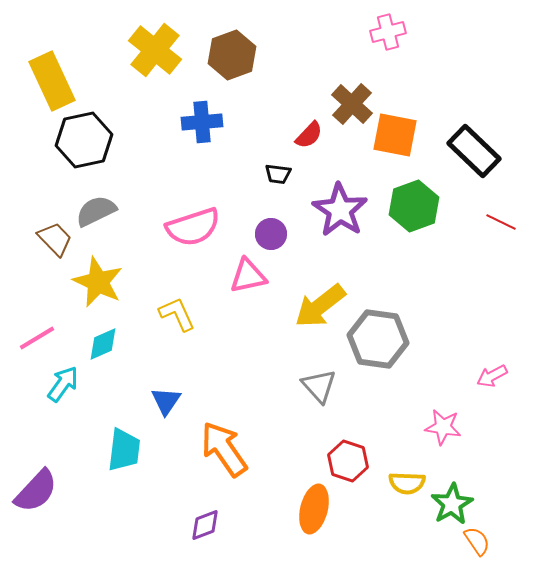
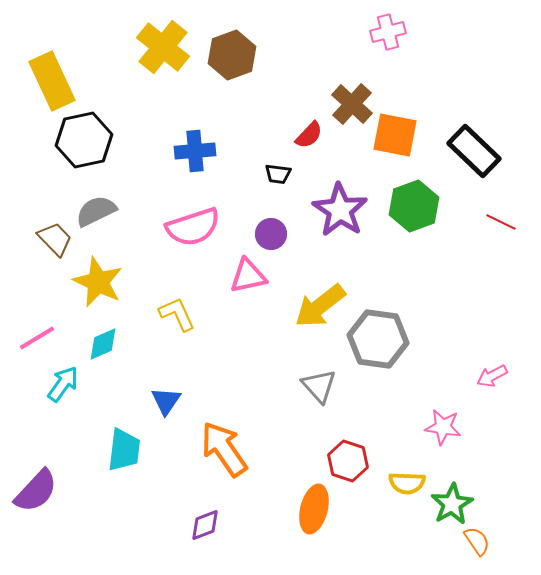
yellow cross: moved 8 px right, 3 px up
blue cross: moved 7 px left, 29 px down
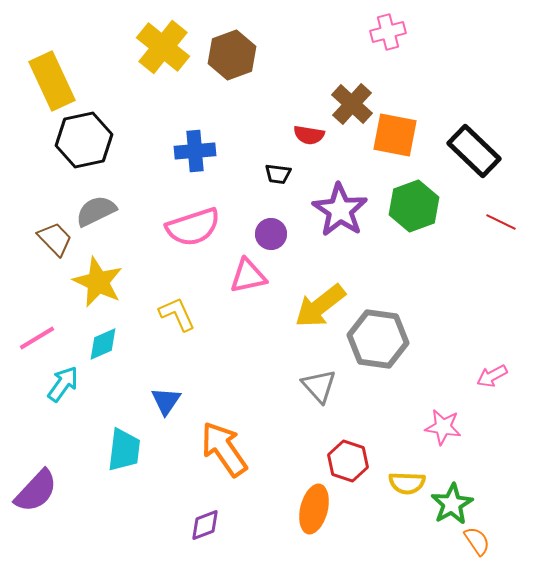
red semicircle: rotated 56 degrees clockwise
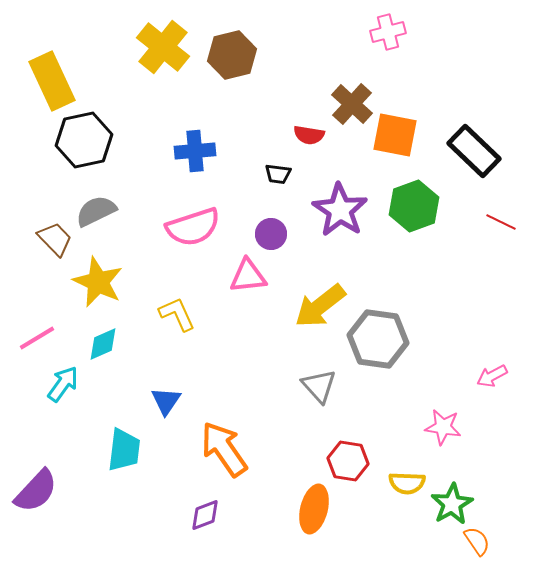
brown hexagon: rotated 6 degrees clockwise
pink triangle: rotated 6 degrees clockwise
red hexagon: rotated 9 degrees counterclockwise
purple diamond: moved 10 px up
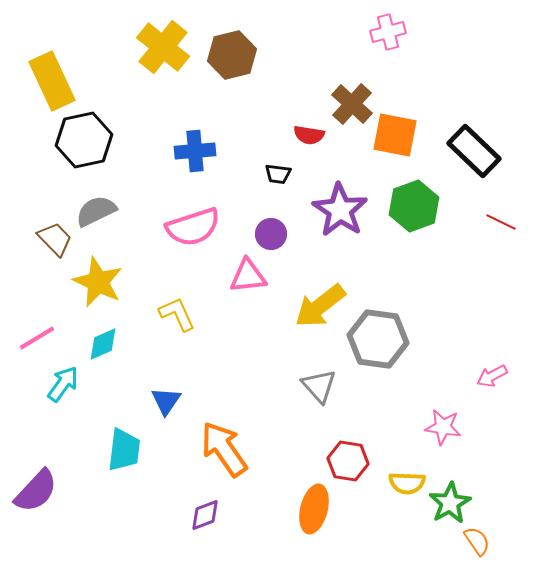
green star: moved 2 px left, 1 px up
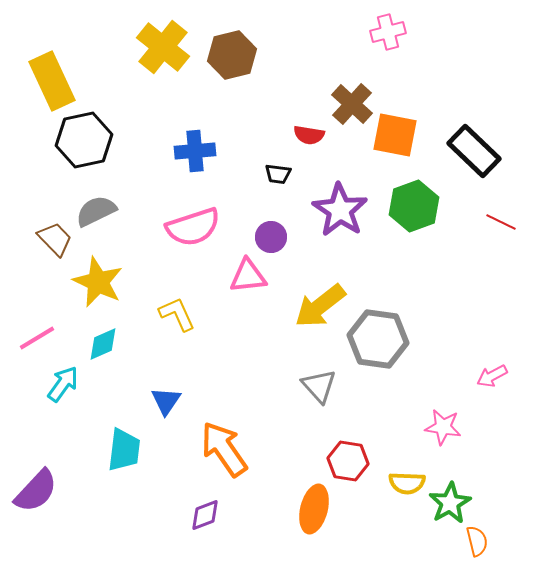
purple circle: moved 3 px down
orange semicircle: rotated 20 degrees clockwise
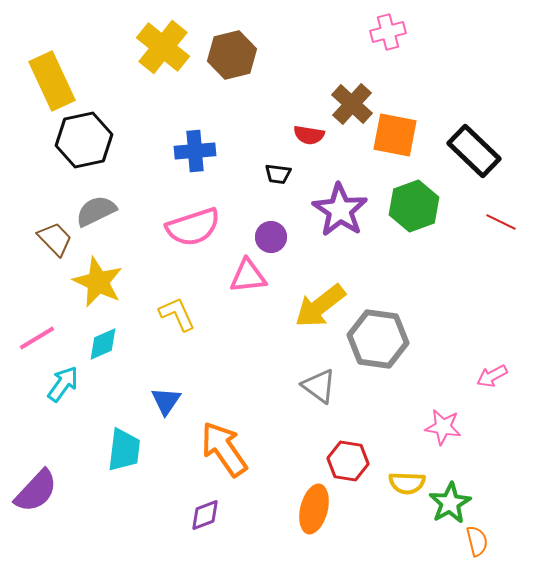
gray triangle: rotated 12 degrees counterclockwise
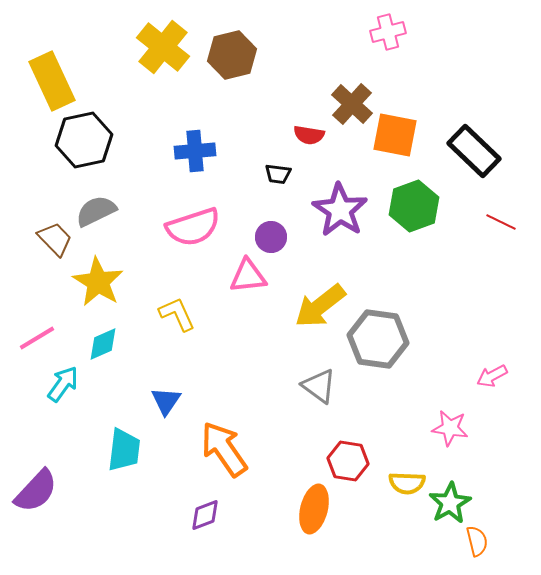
yellow star: rotated 6 degrees clockwise
pink star: moved 7 px right, 1 px down
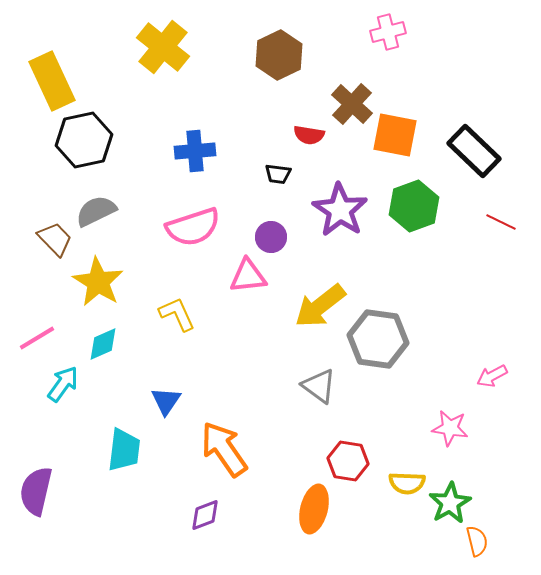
brown hexagon: moved 47 px right; rotated 12 degrees counterclockwise
purple semicircle: rotated 150 degrees clockwise
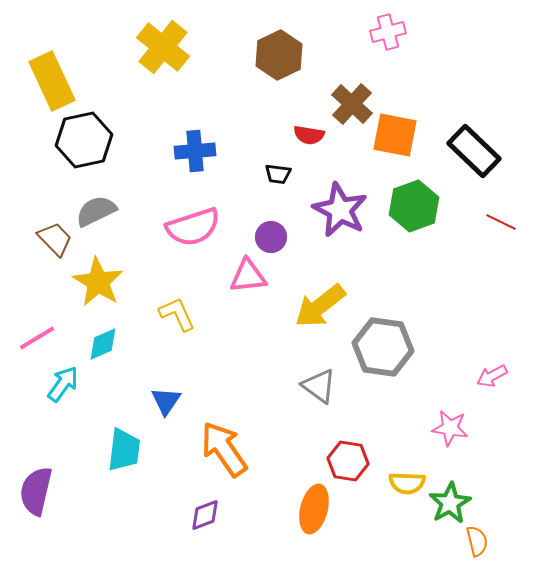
purple star: rotated 6 degrees counterclockwise
gray hexagon: moved 5 px right, 8 px down
